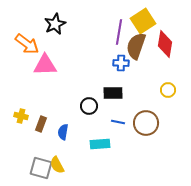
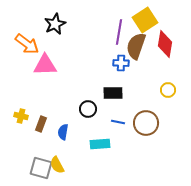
yellow square: moved 2 px right, 1 px up
black circle: moved 1 px left, 3 px down
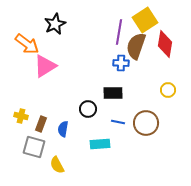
pink triangle: moved 1 px down; rotated 30 degrees counterclockwise
blue semicircle: moved 3 px up
gray square: moved 7 px left, 21 px up
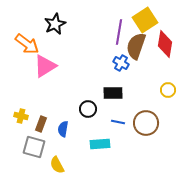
blue cross: rotated 28 degrees clockwise
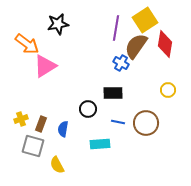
black star: moved 3 px right; rotated 15 degrees clockwise
purple line: moved 3 px left, 4 px up
brown semicircle: rotated 16 degrees clockwise
yellow cross: moved 3 px down; rotated 32 degrees counterclockwise
gray square: moved 1 px left, 1 px up
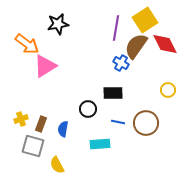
red diamond: rotated 36 degrees counterclockwise
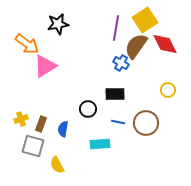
black rectangle: moved 2 px right, 1 px down
